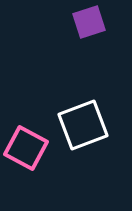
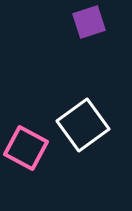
white square: rotated 15 degrees counterclockwise
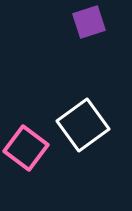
pink square: rotated 9 degrees clockwise
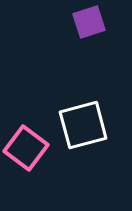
white square: rotated 21 degrees clockwise
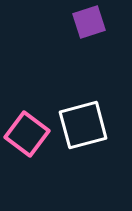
pink square: moved 1 px right, 14 px up
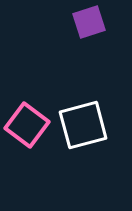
pink square: moved 9 px up
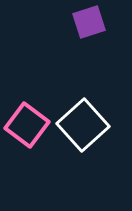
white square: rotated 27 degrees counterclockwise
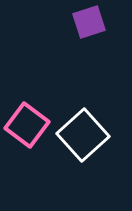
white square: moved 10 px down
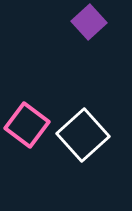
purple square: rotated 24 degrees counterclockwise
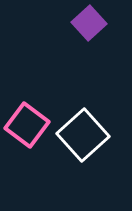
purple square: moved 1 px down
